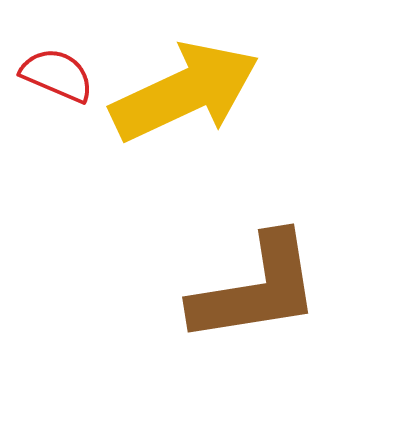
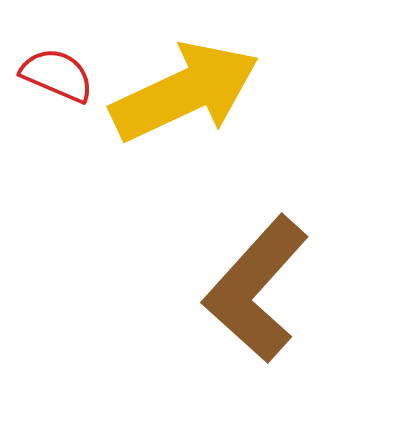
brown L-shape: rotated 141 degrees clockwise
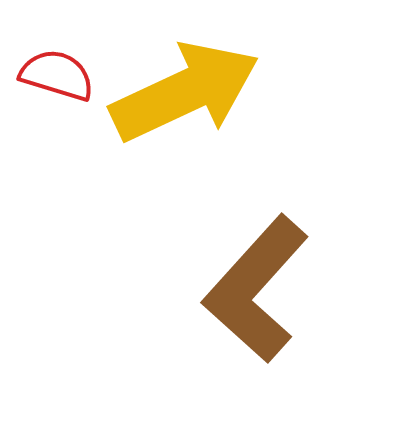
red semicircle: rotated 6 degrees counterclockwise
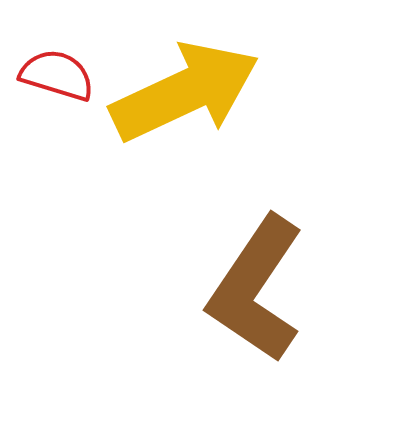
brown L-shape: rotated 8 degrees counterclockwise
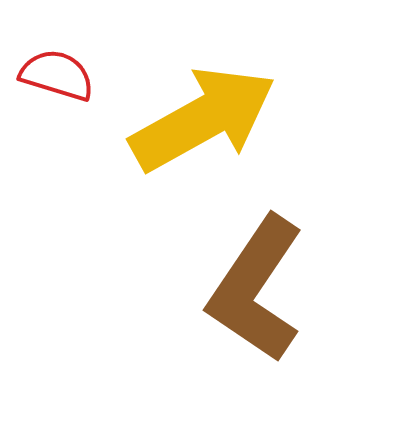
yellow arrow: moved 18 px right, 27 px down; rotated 4 degrees counterclockwise
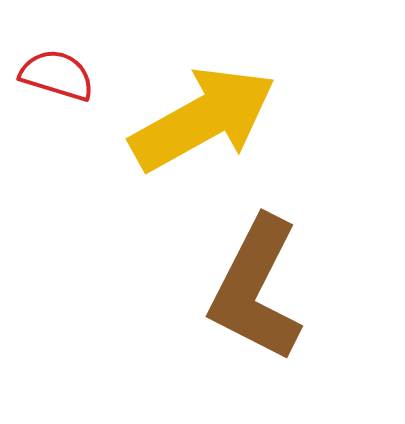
brown L-shape: rotated 7 degrees counterclockwise
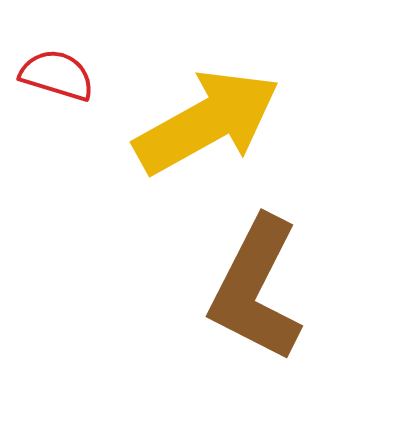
yellow arrow: moved 4 px right, 3 px down
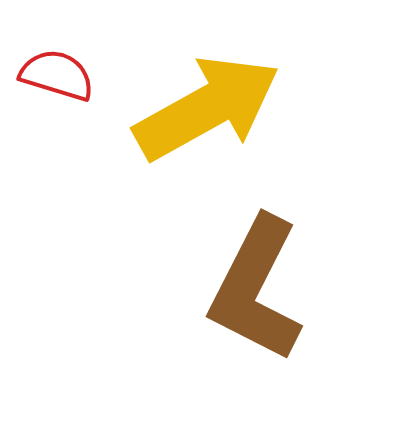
yellow arrow: moved 14 px up
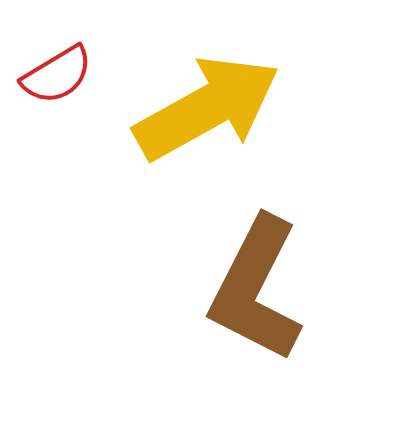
red semicircle: rotated 132 degrees clockwise
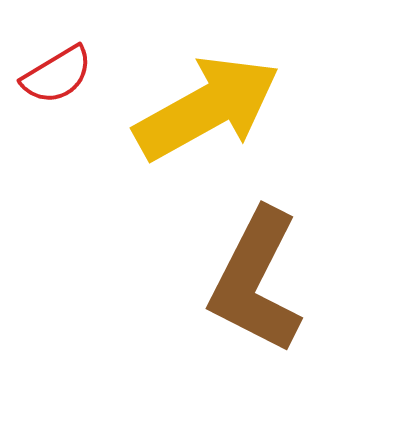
brown L-shape: moved 8 px up
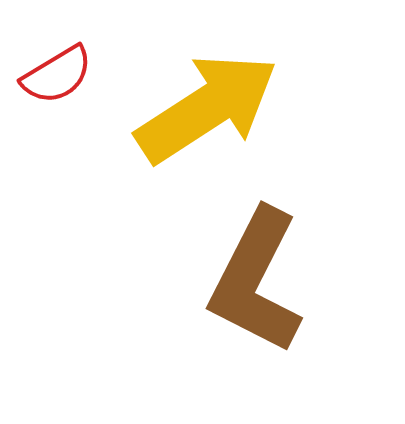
yellow arrow: rotated 4 degrees counterclockwise
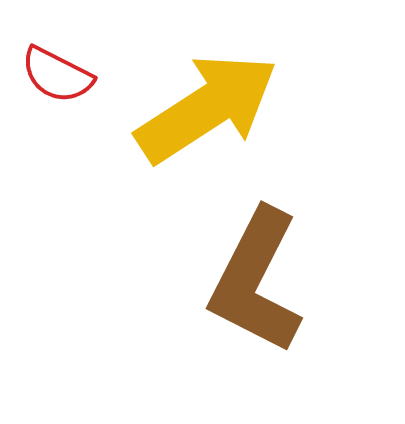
red semicircle: rotated 58 degrees clockwise
